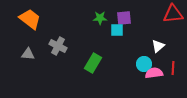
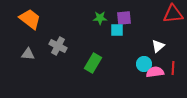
pink semicircle: moved 1 px right, 1 px up
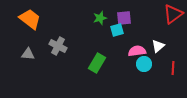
red triangle: rotated 30 degrees counterclockwise
green star: rotated 16 degrees counterclockwise
cyan square: rotated 16 degrees counterclockwise
green rectangle: moved 4 px right
pink semicircle: moved 18 px left, 21 px up
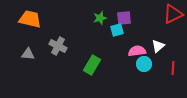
red triangle: rotated 10 degrees clockwise
orange trapezoid: rotated 25 degrees counterclockwise
green rectangle: moved 5 px left, 2 px down
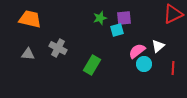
gray cross: moved 2 px down
pink semicircle: rotated 30 degrees counterclockwise
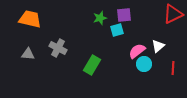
purple square: moved 3 px up
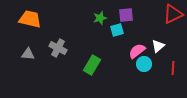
purple square: moved 2 px right
